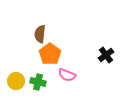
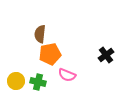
orange pentagon: rotated 25 degrees clockwise
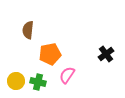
brown semicircle: moved 12 px left, 4 px up
black cross: moved 1 px up
pink semicircle: rotated 102 degrees clockwise
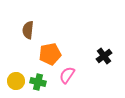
black cross: moved 2 px left, 2 px down
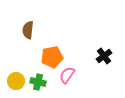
orange pentagon: moved 2 px right, 3 px down
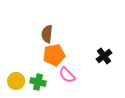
brown semicircle: moved 19 px right, 4 px down
orange pentagon: moved 2 px right, 2 px up
pink semicircle: rotated 78 degrees counterclockwise
